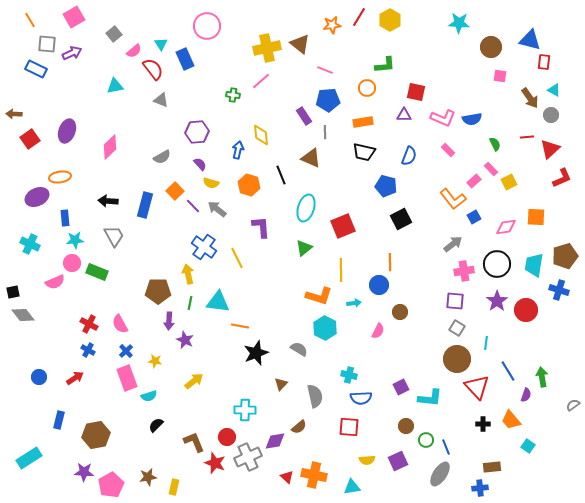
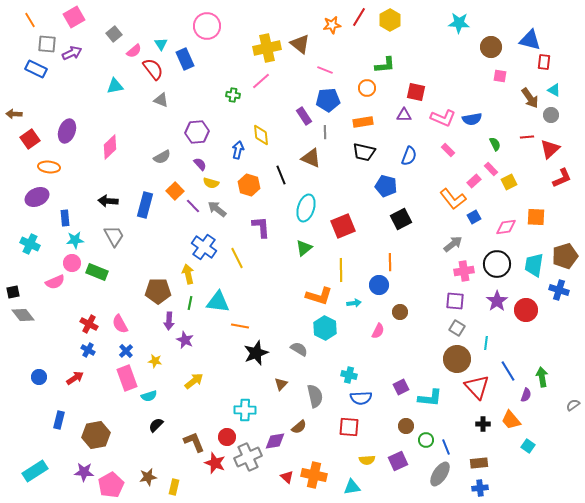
orange ellipse at (60, 177): moved 11 px left, 10 px up; rotated 15 degrees clockwise
cyan rectangle at (29, 458): moved 6 px right, 13 px down
brown rectangle at (492, 467): moved 13 px left, 4 px up
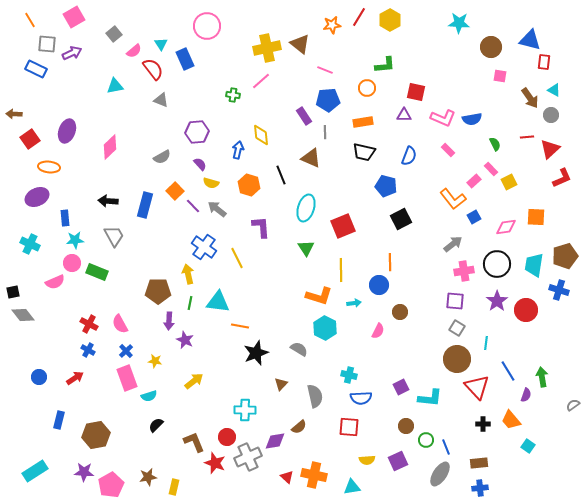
green triangle at (304, 248): moved 2 px right; rotated 24 degrees counterclockwise
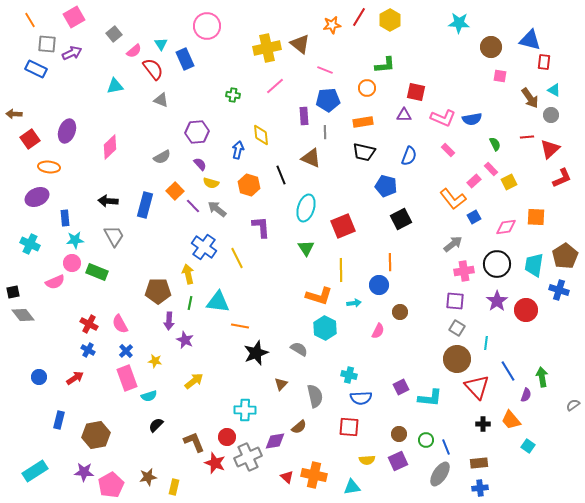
pink line at (261, 81): moved 14 px right, 5 px down
purple rectangle at (304, 116): rotated 30 degrees clockwise
brown pentagon at (565, 256): rotated 15 degrees counterclockwise
brown circle at (406, 426): moved 7 px left, 8 px down
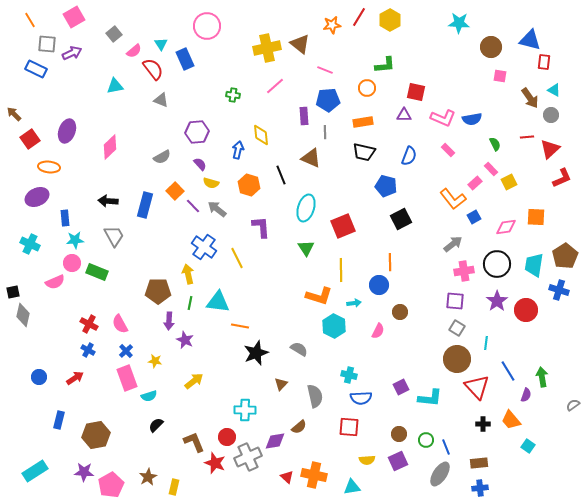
brown arrow at (14, 114): rotated 42 degrees clockwise
pink rectangle at (474, 181): moved 1 px right, 2 px down
gray diamond at (23, 315): rotated 50 degrees clockwise
cyan hexagon at (325, 328): moved 9 px right, 2 px up
brown star at (148, 477): rotated 18 degrees counterclockwise
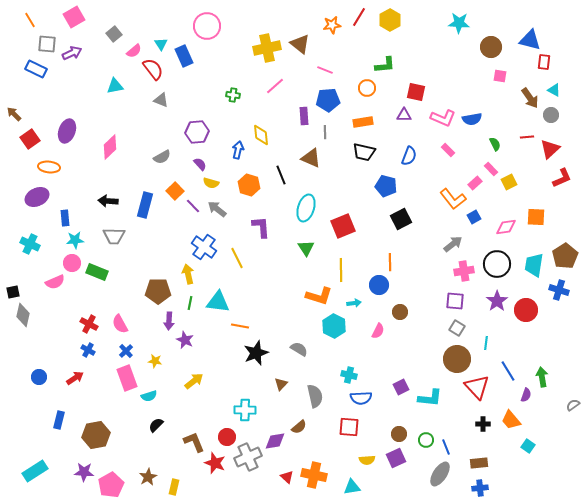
blue rectangle at (185, 59): moved 1 px left, 3 px up
gray trapezoid at (114, 236): rotated 120 degrees clockwise
purple square at (398, 461): moved 2 px left, 3 px up
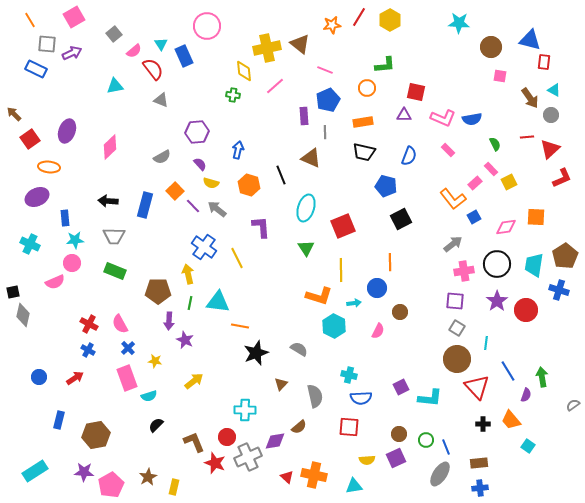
blue pentagon at (328, 100): rotated 20 degrees counterclockwise
yellow diamond at (261, 135): moved 17 px left, 64 px up
green rectangle at (97, 272): moved 18 px right, 1 px up
blue circle at (379, 285): moved 2 px left, 3 px down
blue cross at (126, 351): moved 2 px right, 3 px up
cyan triangle at (352, 487): moved 2 px right, 1 px up
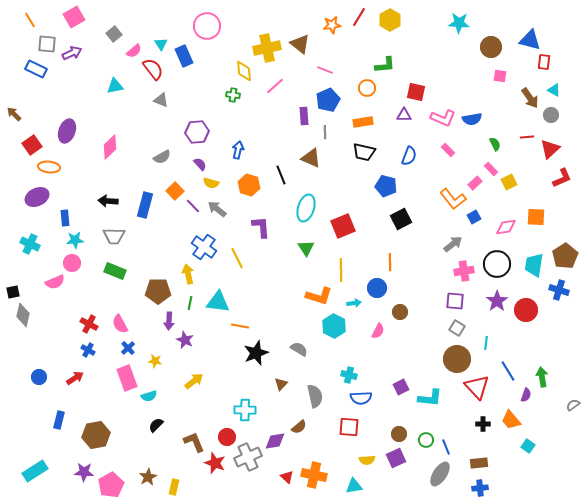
red square at (30, 139): moved 2 px right, 6 px down
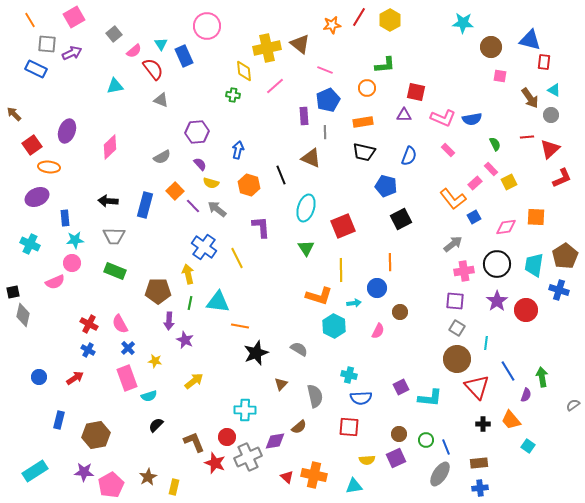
cyan star at (459, 23): moved 4 px right
